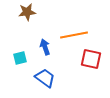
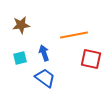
brown star: moved 6 px left, 13 px down
blue arrow: moved 1 px left, 6 px down
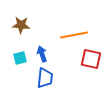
brown star: rotated 12 degrees clockwise
blue arrow: moved 2 px left, 1 px down
blue trapezoid: rotated 60 degrees clockwise
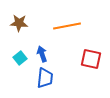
brown star: moved 2 px left, 2 px up
orange line: moved 7 px left, 9 px up
cyan square: rotated 24 degrees counterclockwise
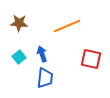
orange line: rotated 12 degrees counterclockwise
cyan square: moved 1 px left, 1 px up
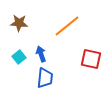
orange line: rotated 16 degrees counterclockwise
blue arrow: moved 1 px left
